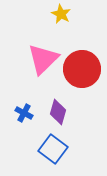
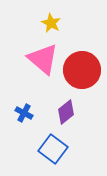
yellow star: moved 10 px left, 9 px down
pink triangle: rotated 36 degrees counterclockwise
red circle: moved 1 px down
purple diamond: moved 8 px right; rotated 35 degrees clockwise
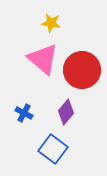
yellow star: rotated 18 degrees counterclockwise
purple diamond: rotated 10 degrees counterclockwise
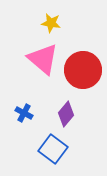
red circle: moved 1 px right
purple diamond: moved 2 px down
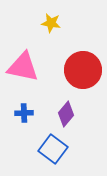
pink triangle: moved 20 px left, 8 px down; rotated 28 degrees counterclockwise
blue cross: rotated 30 degrees counterclockwise
